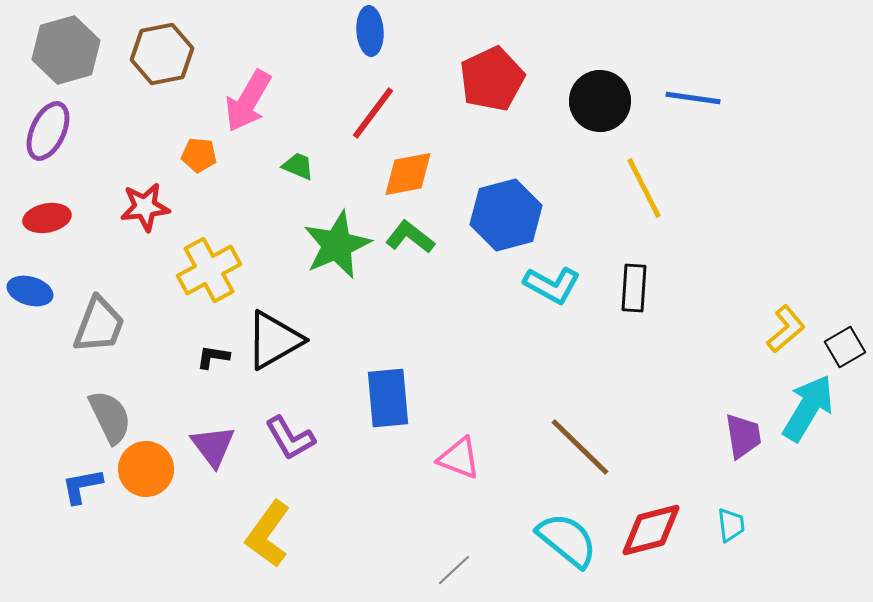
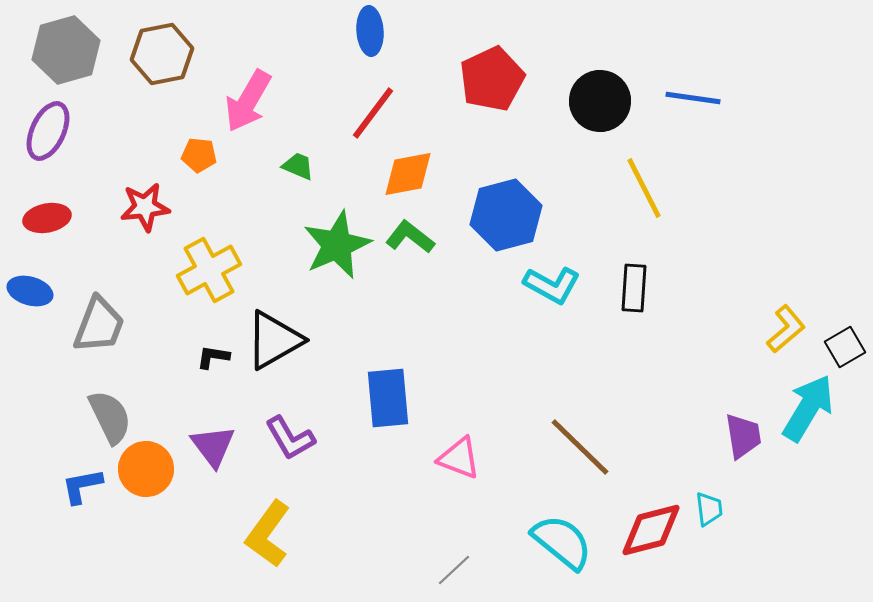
cyan trapezoid at (731, 525): moved 22 px left, 16 px up
cyan semicircle at (567, 540): moved 5 px left, 2 px down
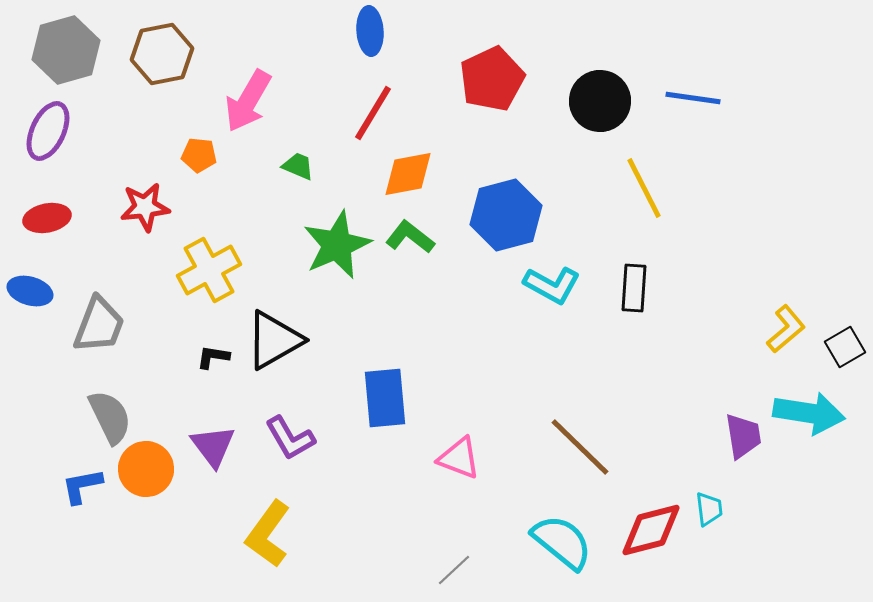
red line at (373, 113): rotated 6 degrees counterclockwise
blue rectangle at (388, 398): moved 3 px left
cyan arrow at (808, 408): moved 1 px right, 5 px down; rotated 68 degrees clockwise
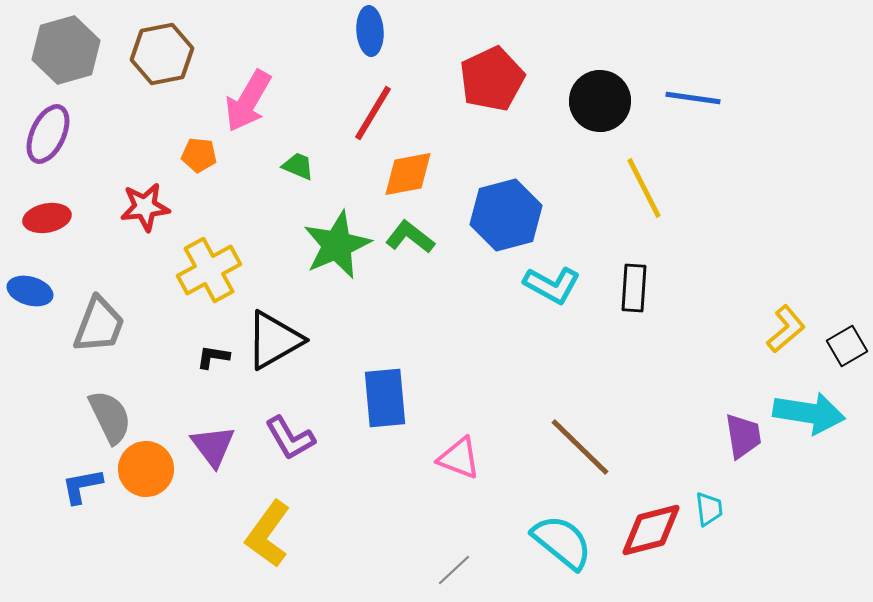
purple ellipse at (48, 131): moved 3 px down
black square at (845, 347): moved 2 px right, 1 px up
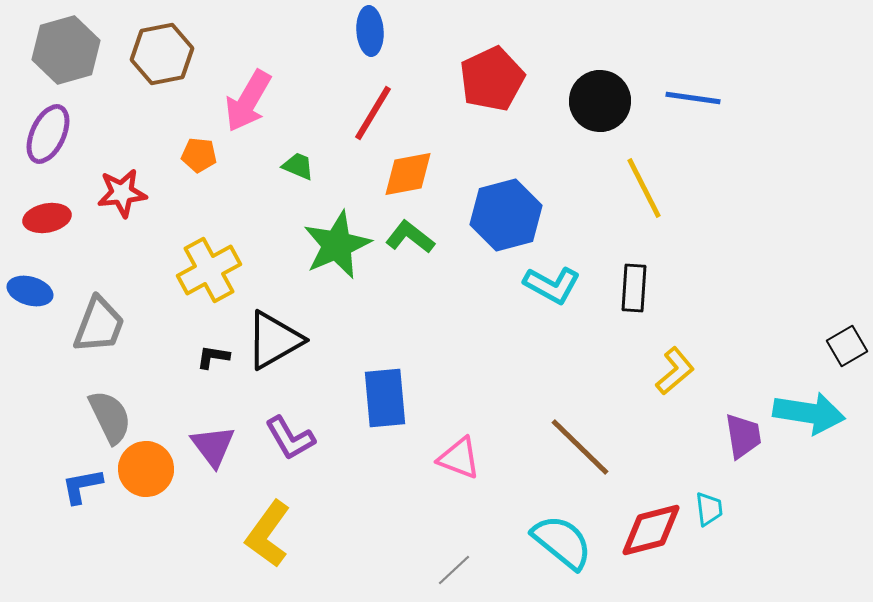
red star at (145, 207): moved 23 px left, 14 px up
yellow L-shape at (786, 329): moved 111 px left, 42 px down
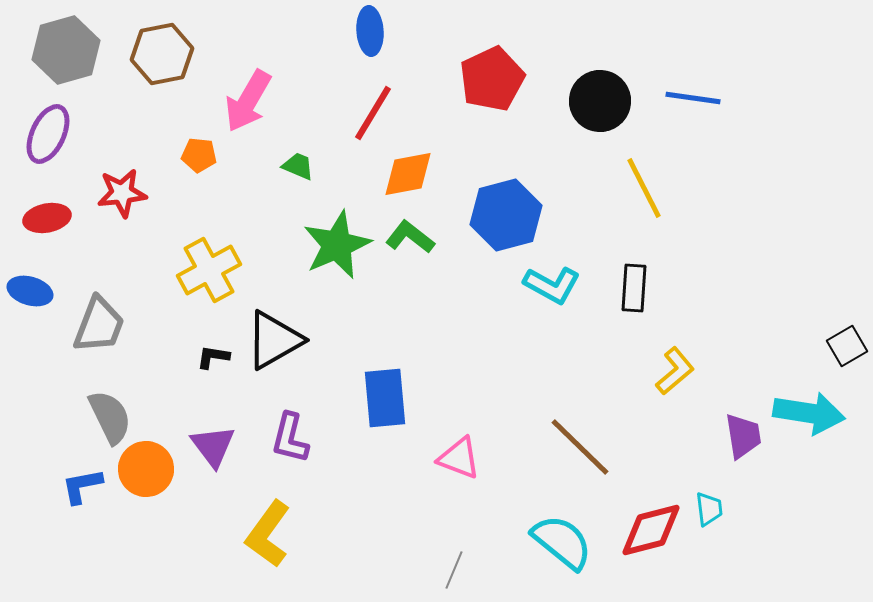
purple L-shape at (290, 438): rotated 44 degrees clockwise
gray line at (454, 570): rotated 24 degrees counterclockwise
